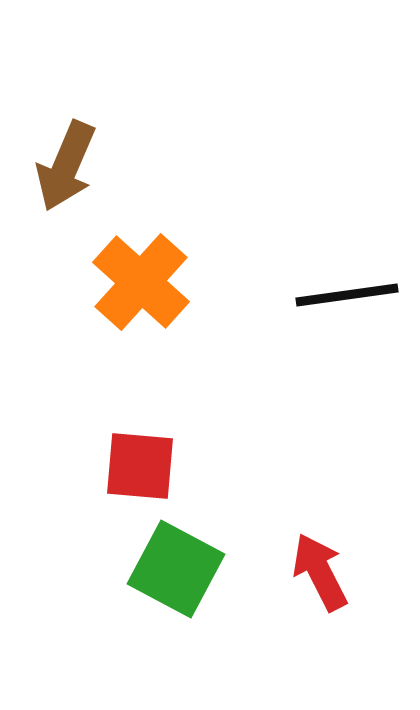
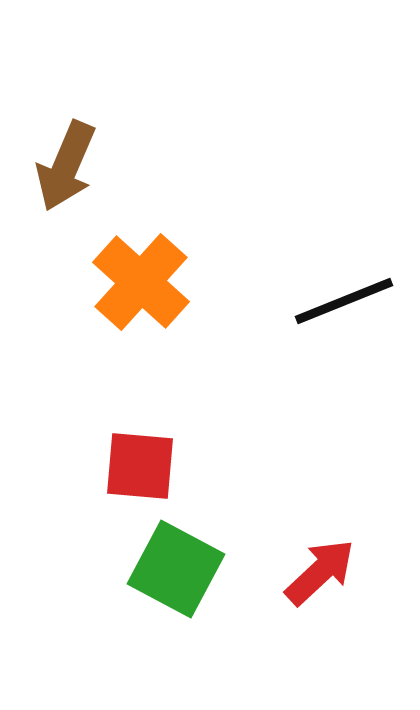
black line: moved 3 px left, 6 px down; rotated 14 degrees counterclockwise
red arrow: rotated 74 degrees clockwise
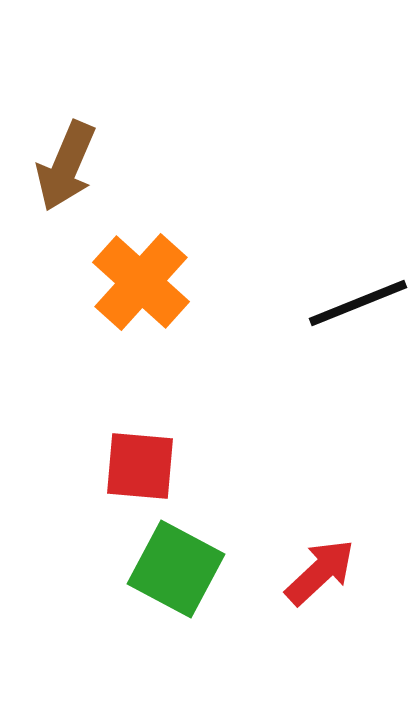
black line: moved 14 px right, 2 px down
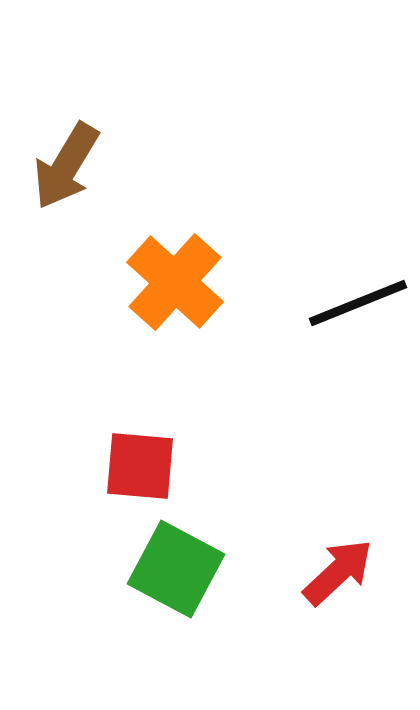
brown arrow: rotated 8 degrees clockwise
orange cross: moved 34 px right
red arrow: moved 18 px right
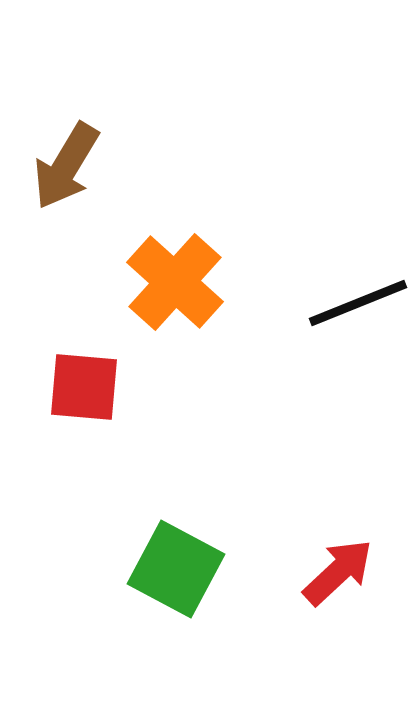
red square: moved 56 px left, 79 px up
